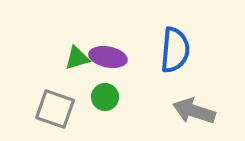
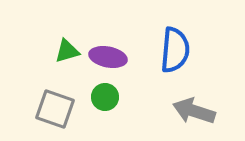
green triangle: moved 10 px left, 7 px up
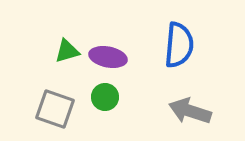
blue semicircle: moved 4 px right, 5 px up
gray arrow: moved 4 px left
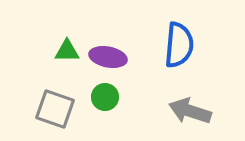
green triangle: rotated 16 degrees clockwise
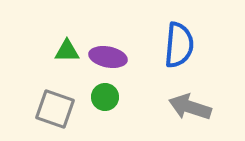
gray arrow: moved 4 px up
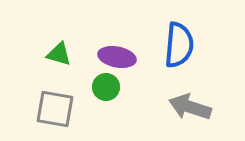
green triangle: moved 8 px left, 3 px down; rotated 16 degrees clockwise
purple ellipse: moved 9 px right
green circle: moved 1 px right, 10 px up
gray square: rotated 9 degrees counterclockwise
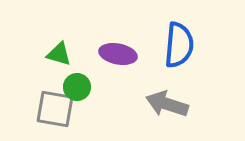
purple ellipse: moved 1 px right, 3 px up
green circle: moved 29 px left
gray arrow: moved 23 px left, 3 px up
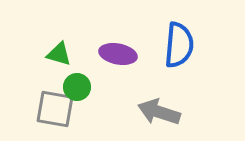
gray arrow: moved 8 px left, 8 px down
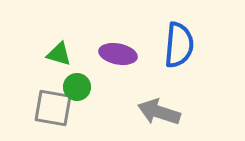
gray square: moved 2 px left, 1 px up
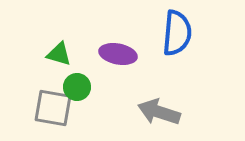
blue semicircle: moved 2 px left, 12 px up
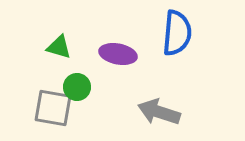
green triangle: moved 7 px up
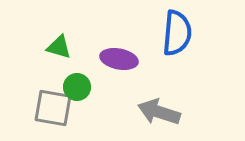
purple ellipse: moved 1 px right, 5 px down
